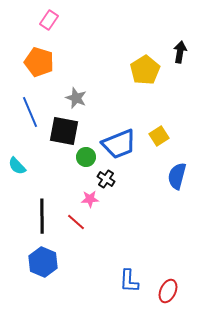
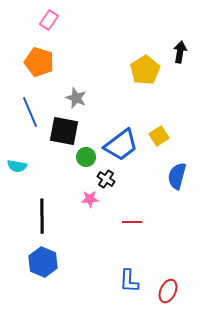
blue trapezoid: moved 2 px right, 1 px down; rotated 15 degrees counterclockwise
cyan semicircle: rotated 36 degrees counterclockwise
red line: moved 56 px right; rotated 42 degrees counterclockwise
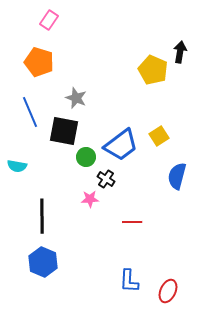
yellow pentagon: moved 8 px right; rotated 16 degrees counterclockwise
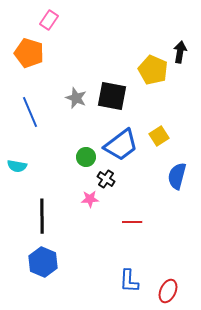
orange pentagon: moved 10 px left, 9 px up
black square: moved 48 px right, 35 px up
